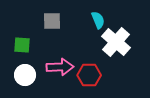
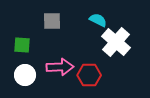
cyan semicircle: rotated 42 degrees counterclockwise
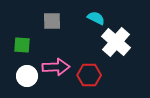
cyan semicircle: moved 2 px left, 2 px up
pink arrow: moved 4 px left
white circle: moved 2 px right, 1 px down
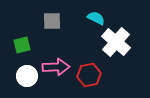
green square: rotated 18 degrees counterclockwise
red hexagon: rotated 10 degrees counterclockwise
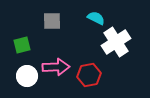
white cross: rotated 16 degrees clockwise
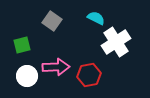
gray square: rotated 36 degrees clockwise
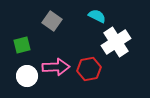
cyan semicircle: moved 1 px right, 2 px up
red hexagon: moved 6 px up
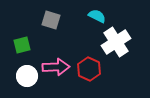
gray square: moved 1 px left, 1 px up; rotated 18 degrees counterclockwise
red hexagon: rotated 25 degrees counterclockwise
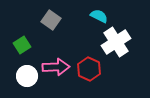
cyan semicircle: moved 2 px right
gray square: rotated 18 degrees clockwise
green square: rotated 18 degrees counterclockwise
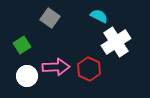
gray square: moved 1 px left, 2 px up
